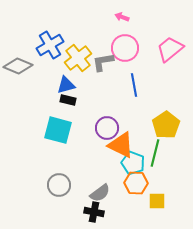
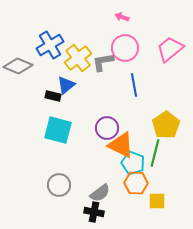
blue triangle: rotated 24 degrees counterclockwise
black rectangle: moved 15 px left, 4 px up
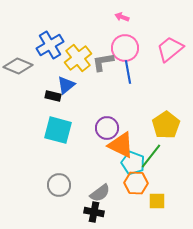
blue line: moved 6 px left, 13 px up
green line: moved 4 px left, 3 px down; rotated 24 degrees clockwise
